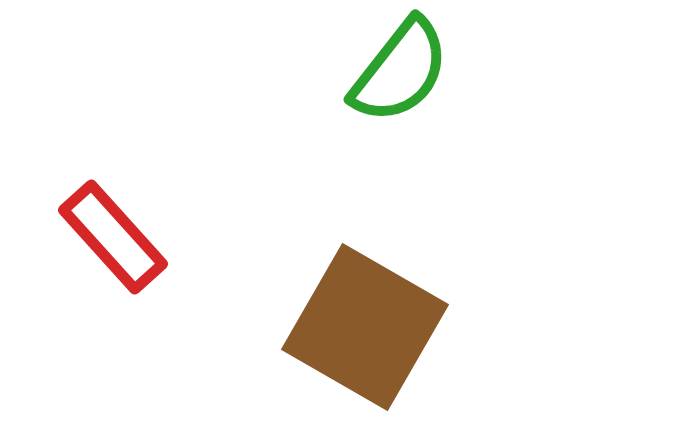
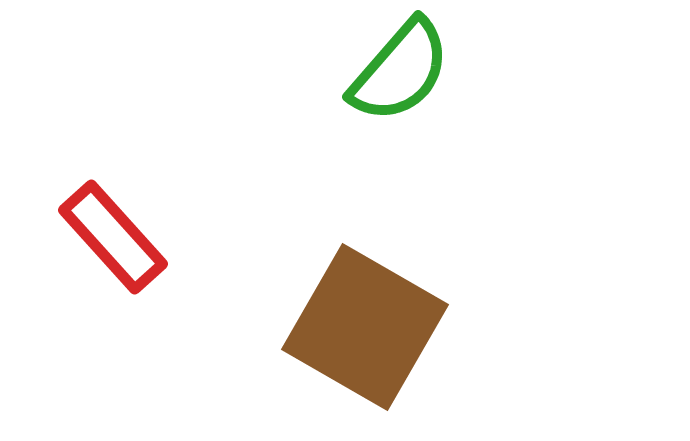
green semicircle: rotated 3 degrees clockwise
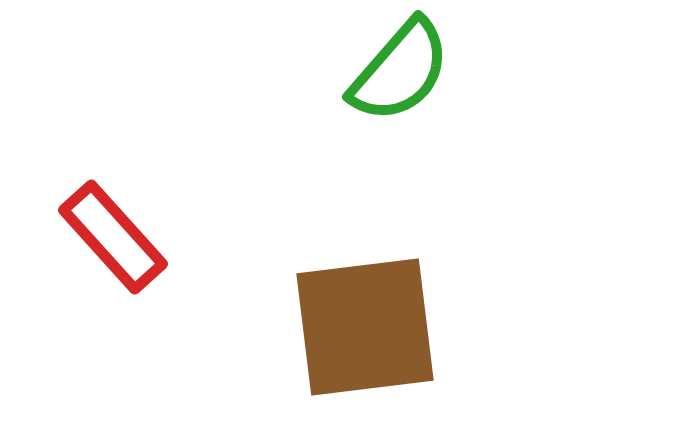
brown square: rotated 37 degrees counterclockwise
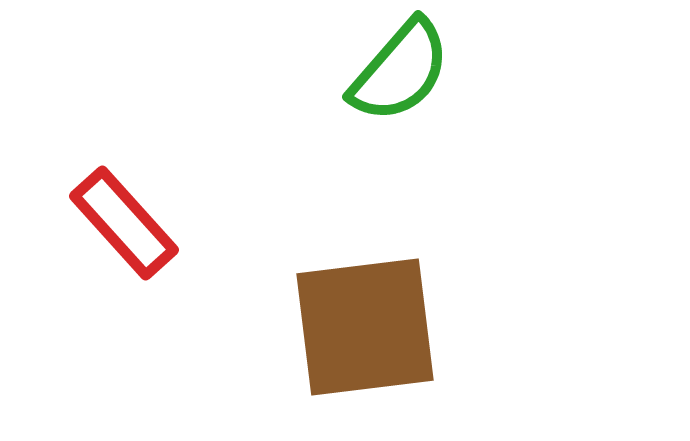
red rectangle: moved 11 px right, 14 px up
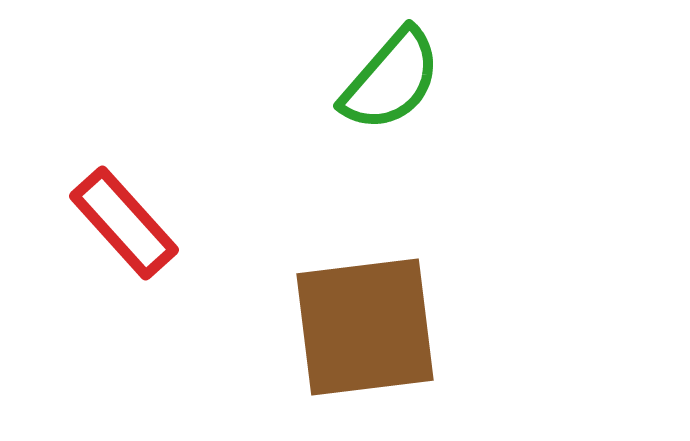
green semicircle: moved 9 px left, 9 px down
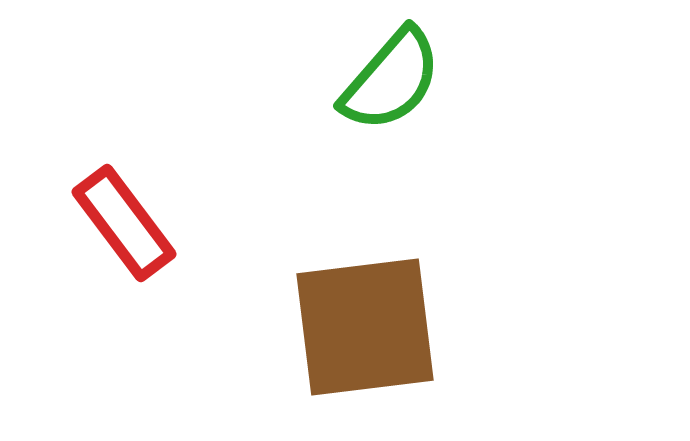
red rectangle: rotated 5 degrees clockwise
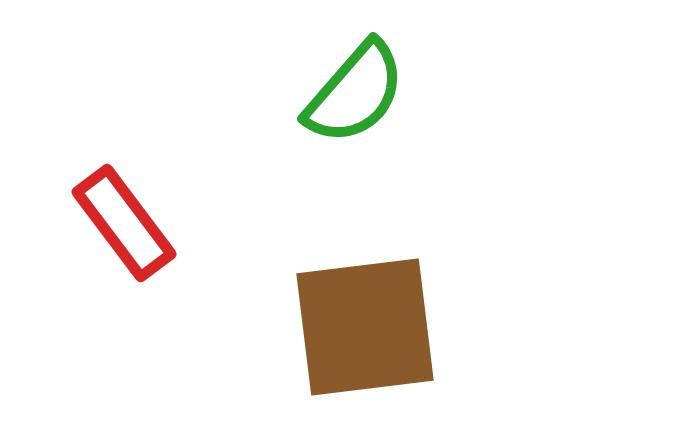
green semicircle: moved 36 px left, 13 px down
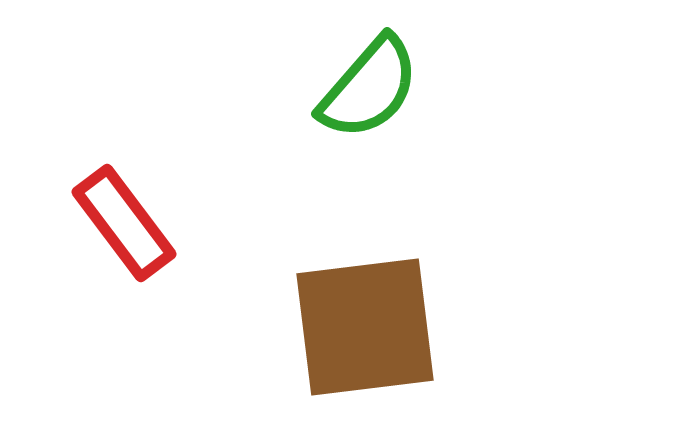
green semicircle: moved 14 px right, 5 px up
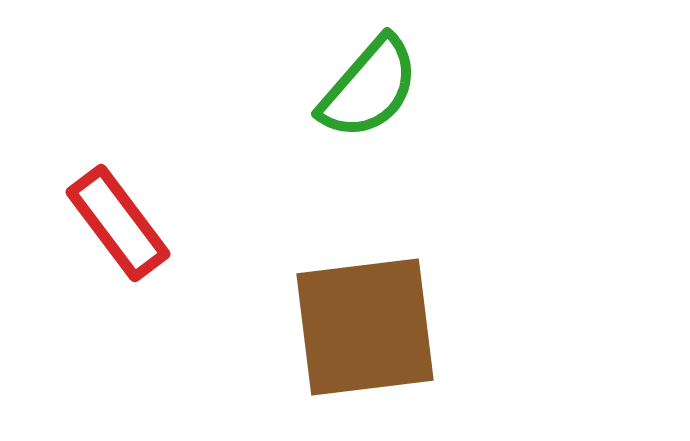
red rectangle: moved 6 px left
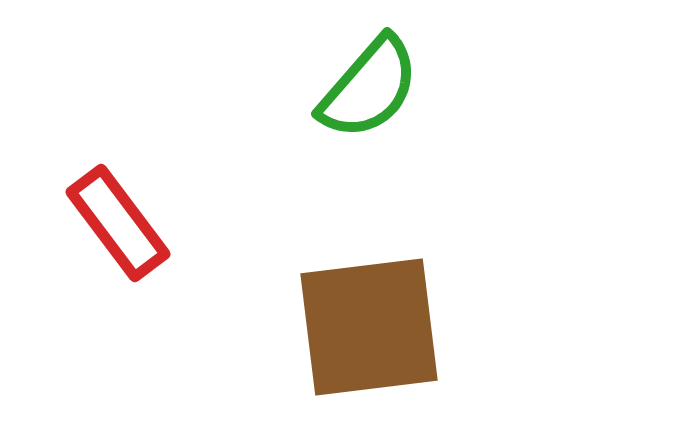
brown square: moved 4 px right
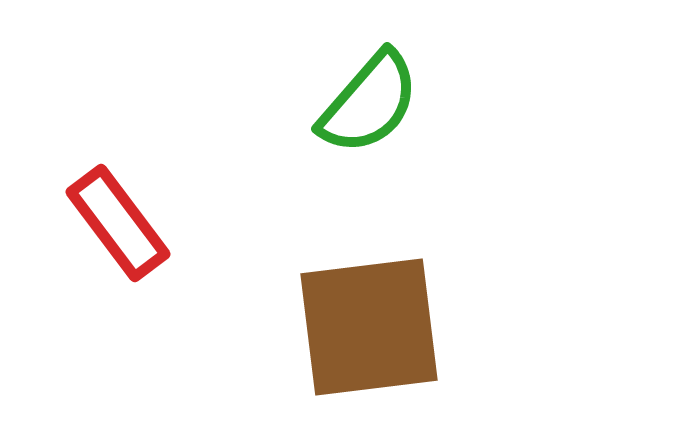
green semicircle: moved 15 px down
